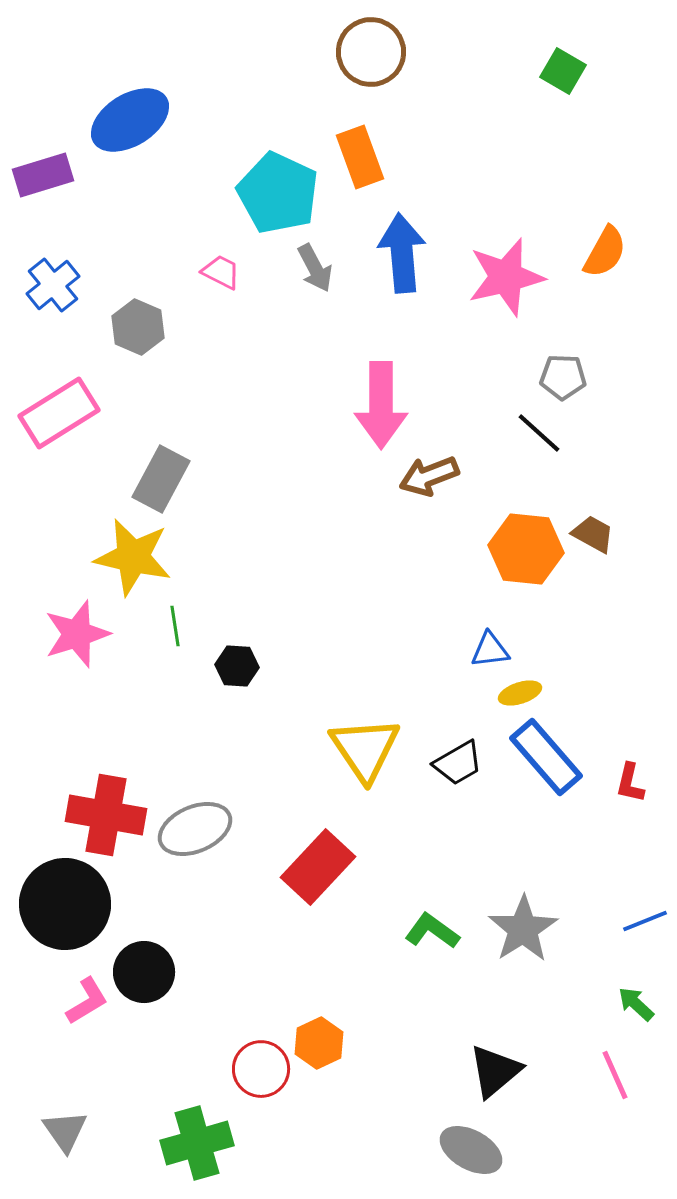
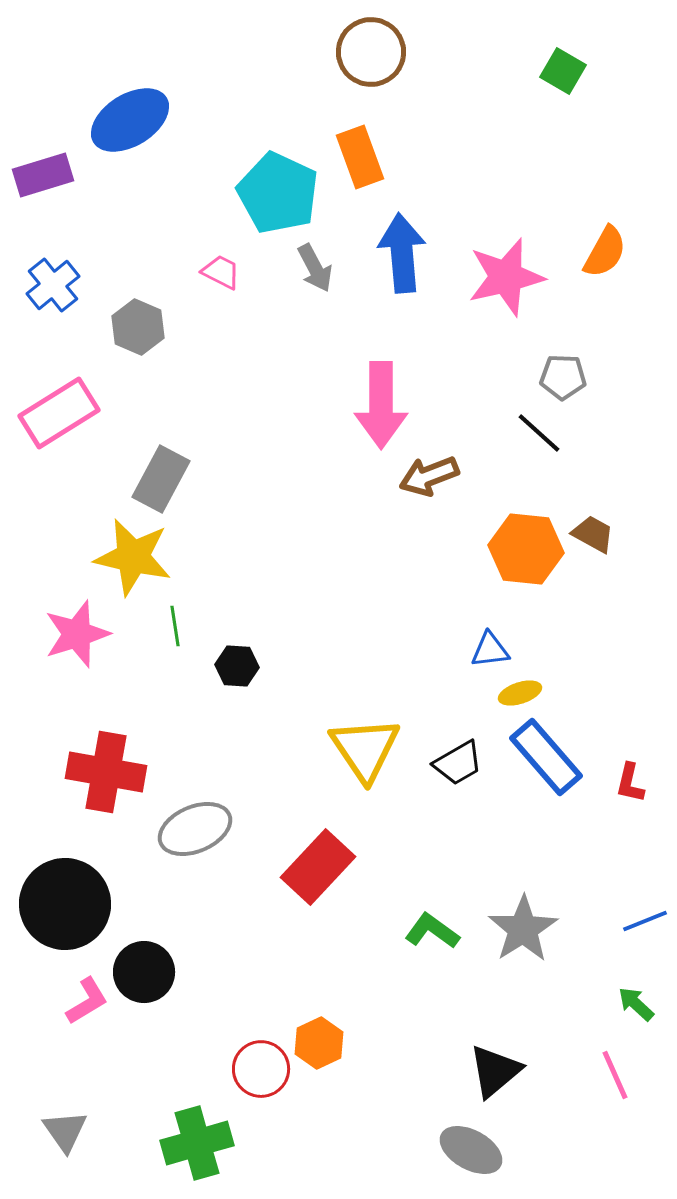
red cross at (106, 815): moved 43 px up
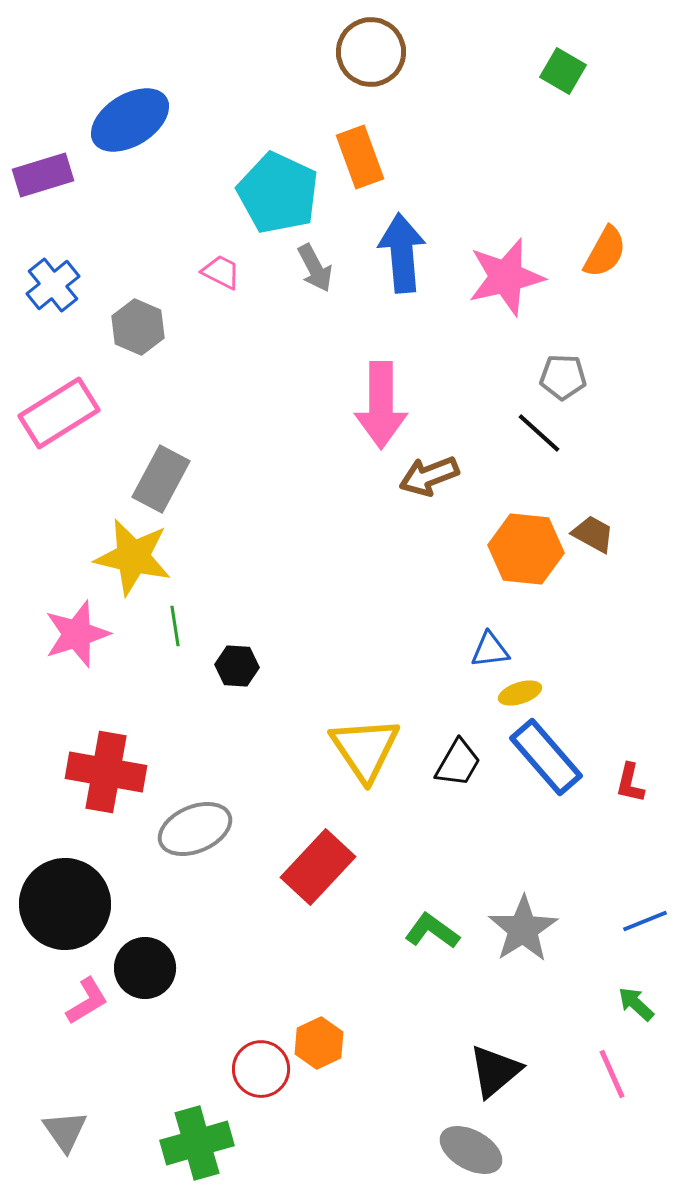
black trapezoid at (458, 763): rotated 30 degrees counterclockwise
black circle at (144, 972): moved 1 px right, 4 px up
pink line at (615, 1075): moved 3 px left, 1 px up
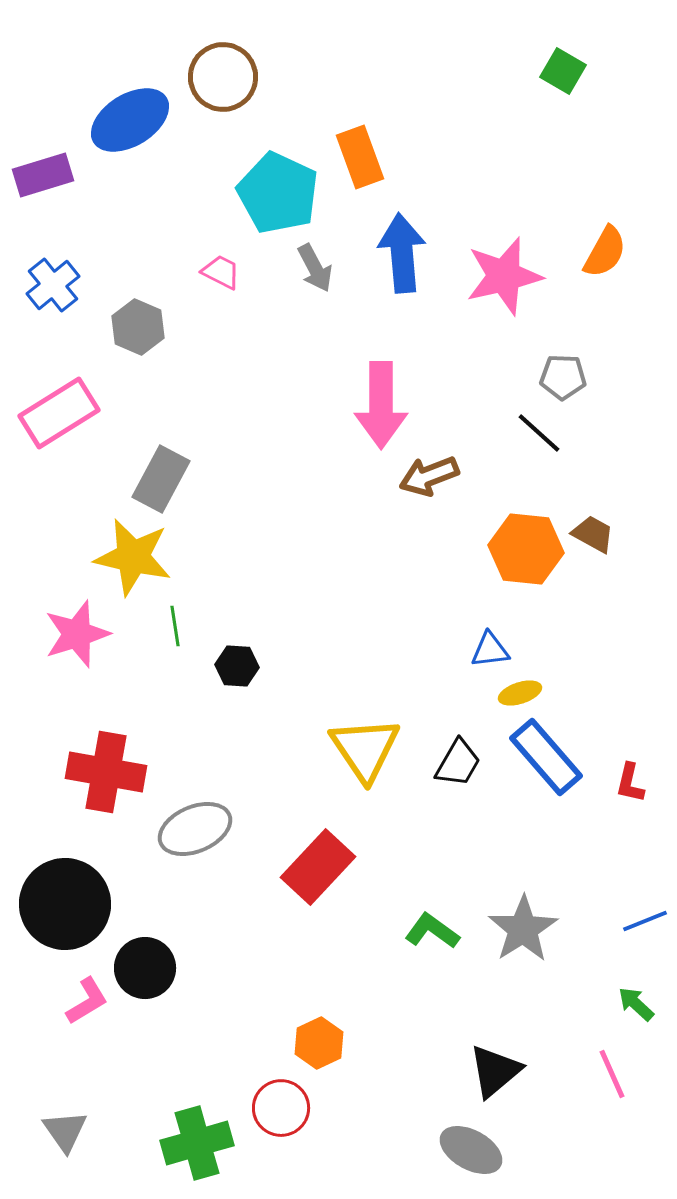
brown circle at (371, 52): moved 148 px left, 25 px down
pink star at (506, 277): moved 2 px left, 1 px up
red circle at (261, 1069): moved 20 px right, 39 px down
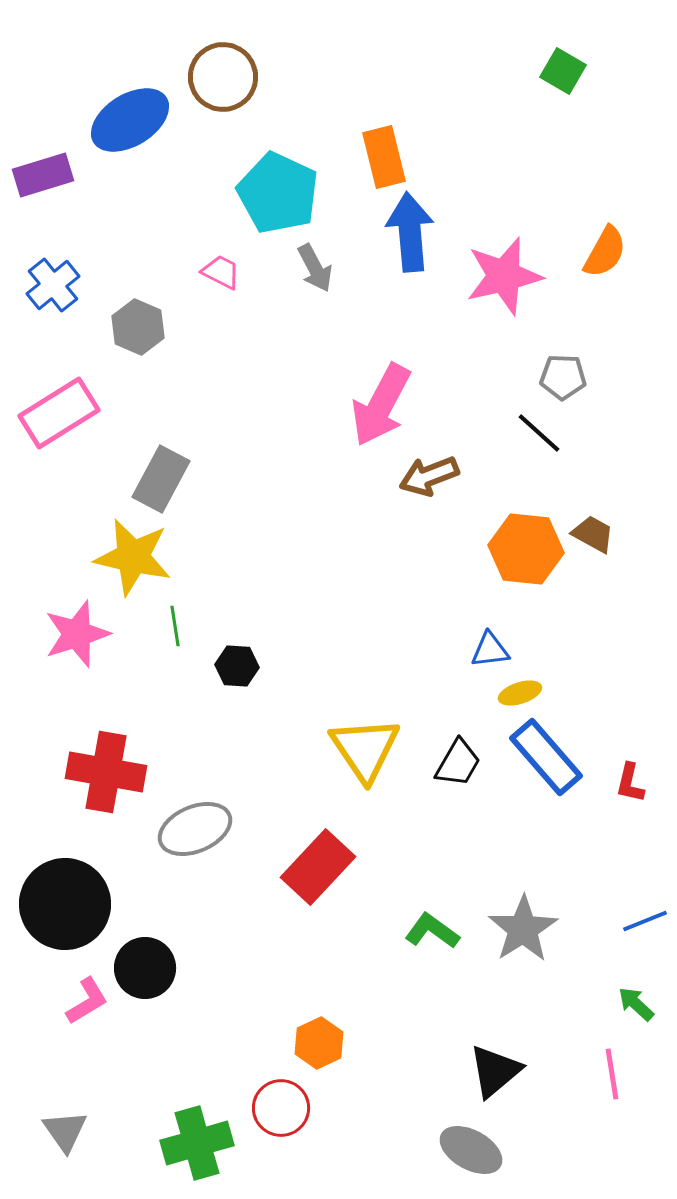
orange rectangle at (360, 157): moved 24 px right; rotated 6 degrees clockwise
blue arrow at (402, 253): moved 8 px right, 21 px up
pink arrow at (381, 405): rotated 28 degrees clockwise
pink line at (612, 1074): rotated 15 degrees clockwise
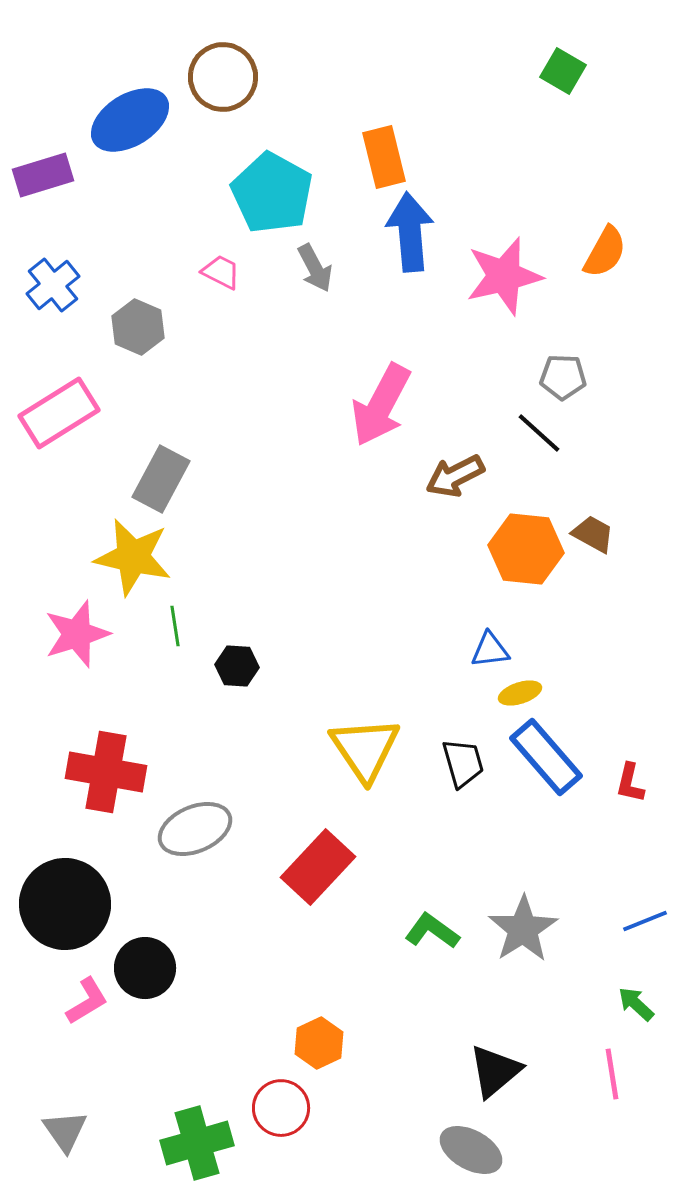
cyan pentagon at (278, 193): moved 6 px left; rotated 4 degrees clockwise
brown arrow at (429, 476): moved 26 px right; rotated 6 degrees counterclockwise
black trapezoid at (458, 763): moved 5 px right; rotated 46 degrees counterclockwise
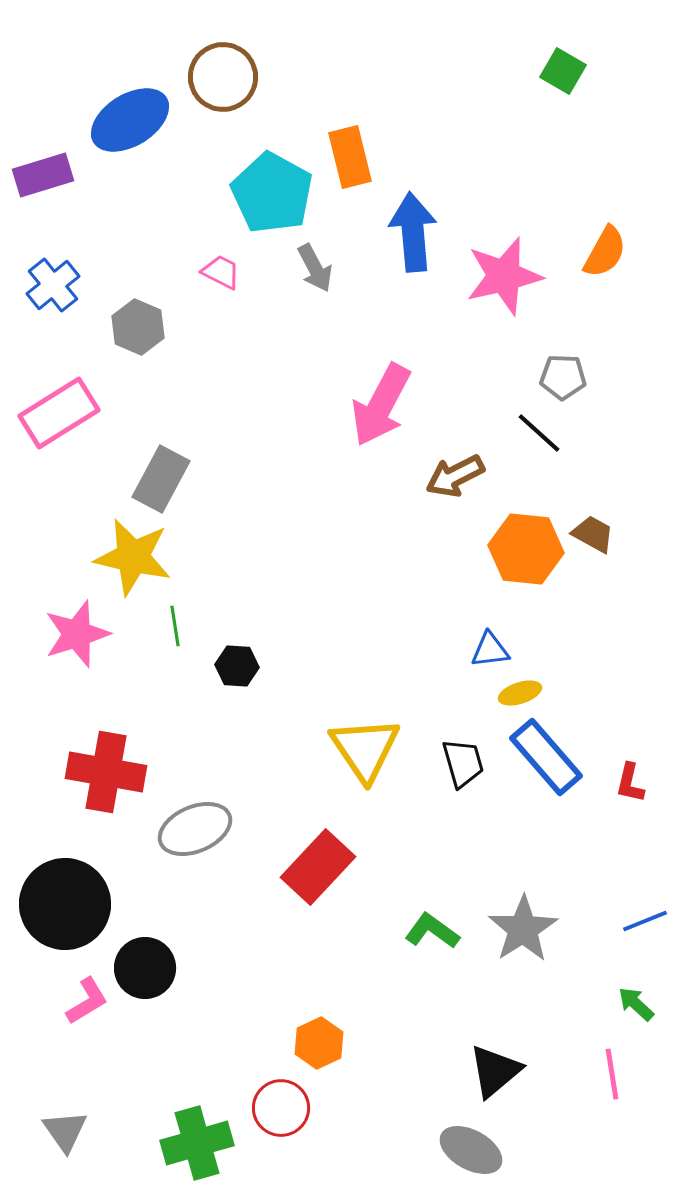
orange rectangle at (384, 157): moved 34 px left
blue arrow at (410, 232): moved 3 px right
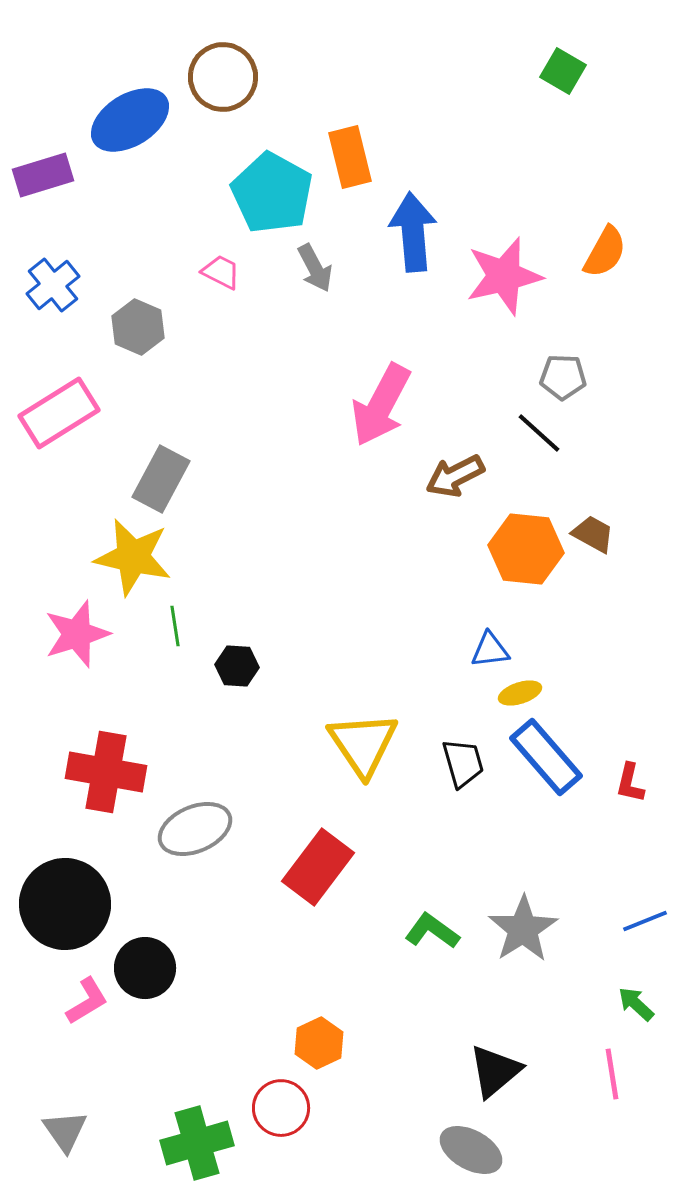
yellow triangle at (365, 749): moved 2 px left, 5 px up
red rectangle at (318, 867): rotated 6 degrees counterclockwise
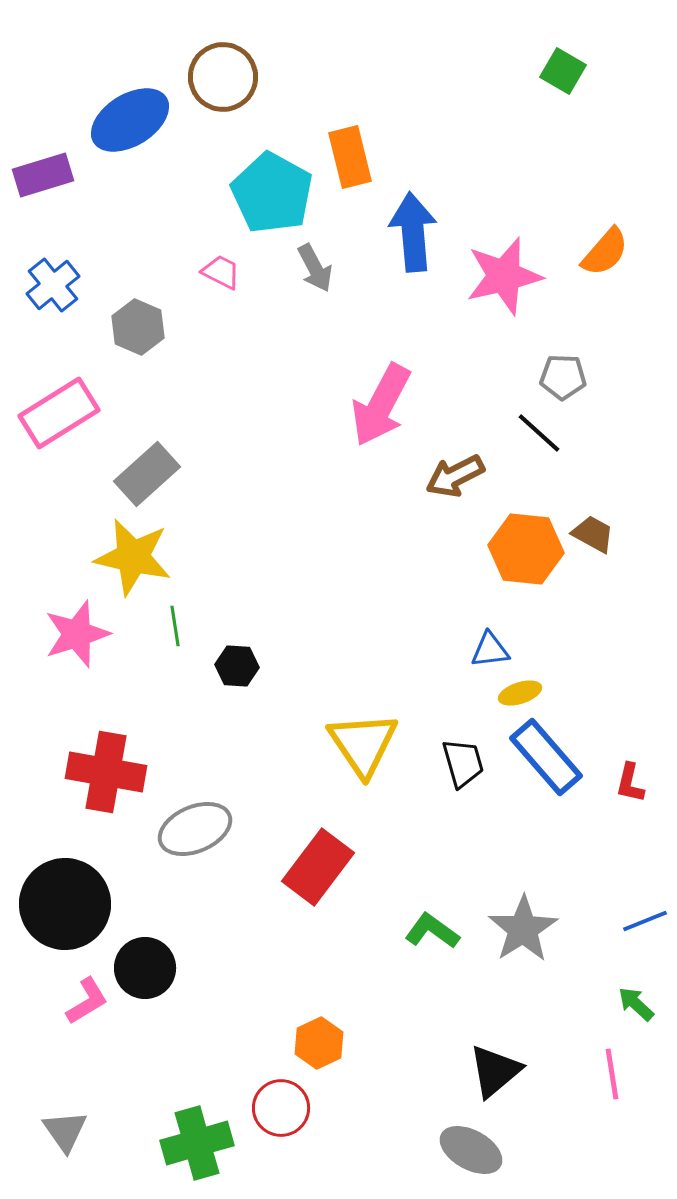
orange semicircle at (605, 252): rotated 12 degrees clockwise
gray rectangle at (161, 479): moved 14 px left, 5 px up; rotated 20 degrees clockwise
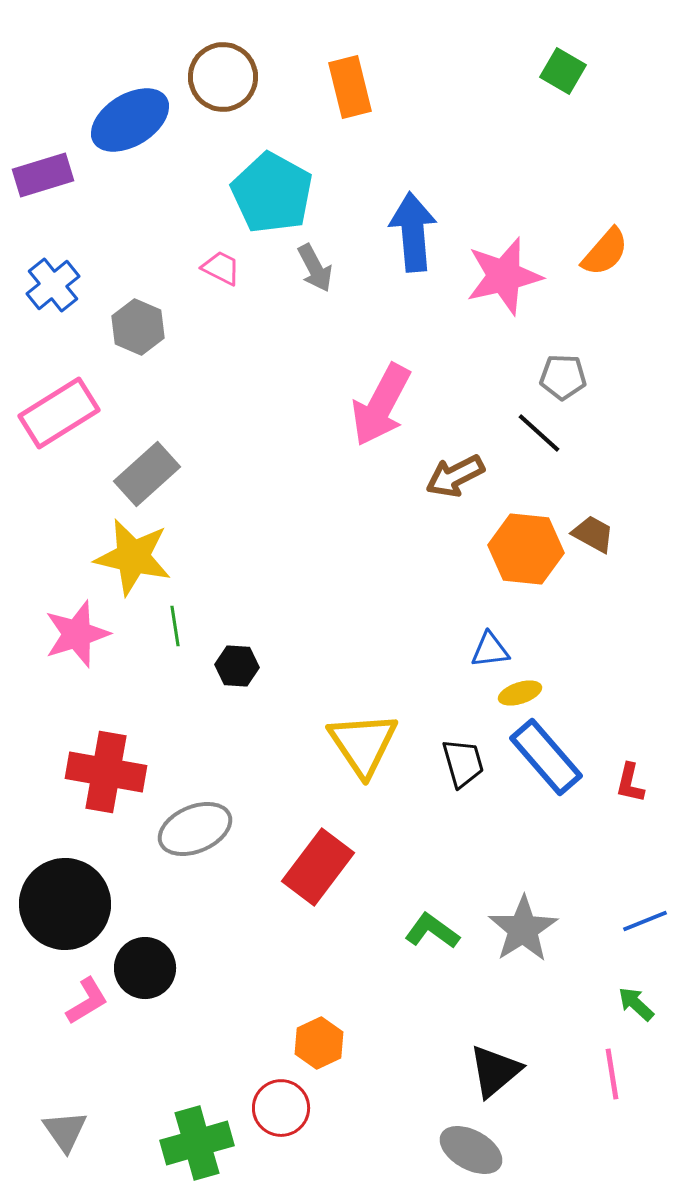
orange rectangle at (350, 157): moved 70 px up
pink trapezoid at (221, 272): moved 4 px up
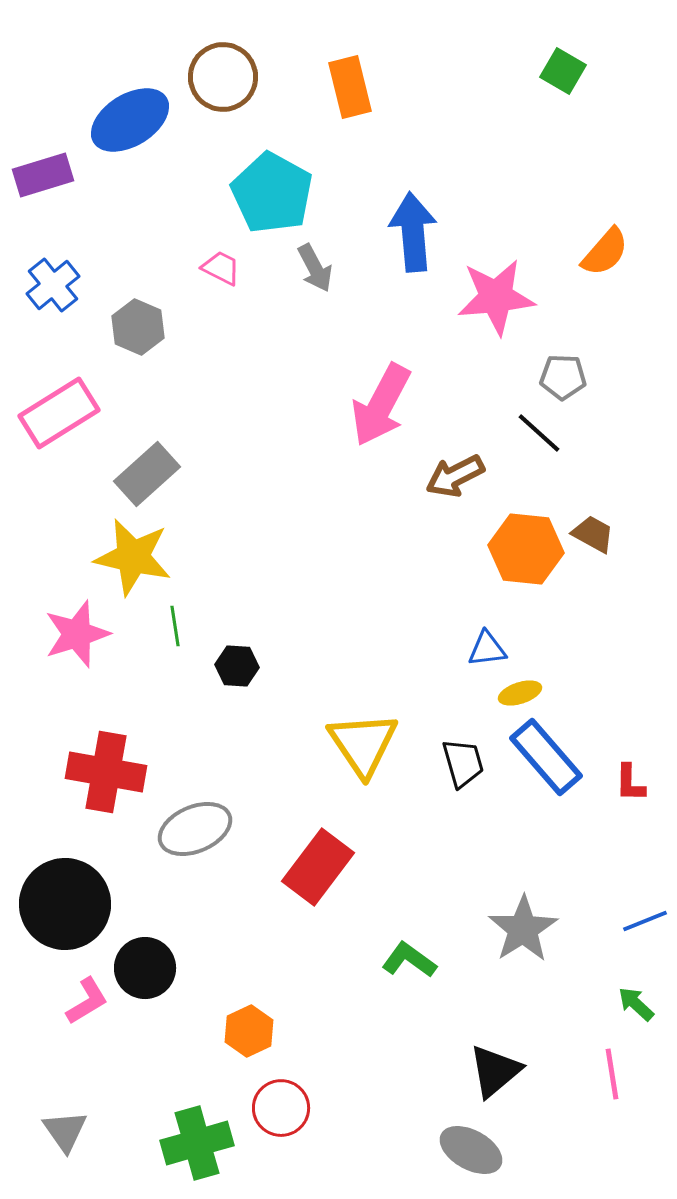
pink star at (504, 276): moved 8 px left, 21 px down; rotated 8 degrees clockwise
blue triangle at (490, 650): moved 3 px left, 1 px up
red L-shape at (630, 783): rotated 12 degrees counterclockwise
green L-shape at (432, 931): moved 23 px left, 29 px down
orange hexagon at (319, 1043): moved 70 px left, 12 px up
